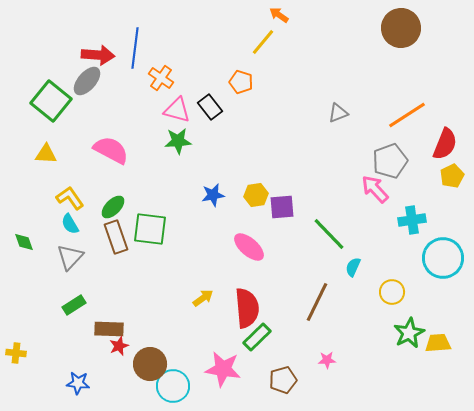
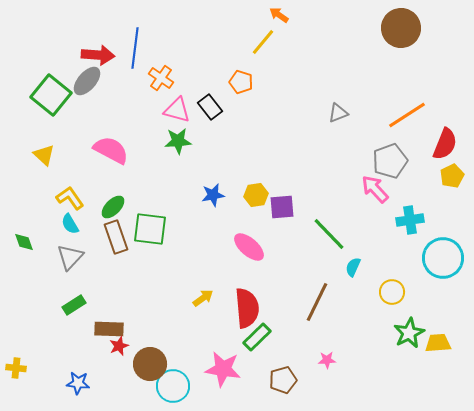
green square at (51, 101): moved 6 px up
yellow triangle at (46, 154): moved 2 px left, 1 px down; rotated 40 degrees clockwise
cyan cross at (412, 220): moved 2 px left
yellow cross at (16, 353): moved 15 px down
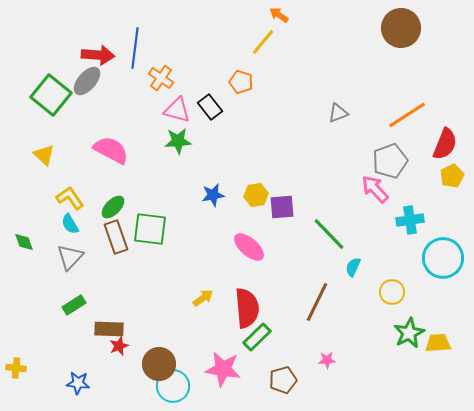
brown circle at (150, 364): moved 9 px right
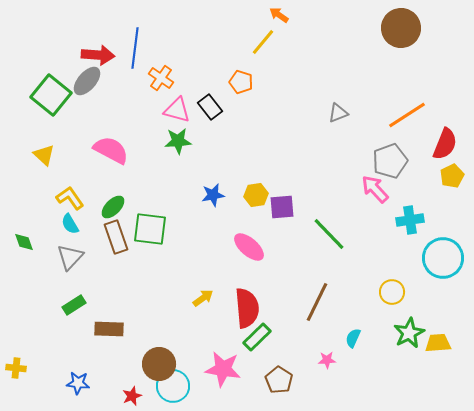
cyan semicircle at (353, 267): moved 71 px down
red star at (119, 346): moved 13 px right, 50 px down
brown pentagon at (283, 380): moved 4 px left; rotated 24 degrees counterclockwise
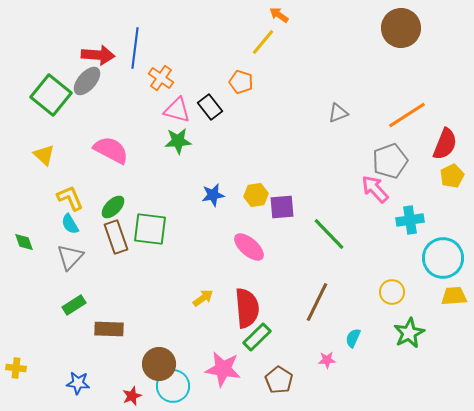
yellow L-shape at (70, 198): rotated 12 degrees clockwise
yellow trapezoid at (438, 343): moved 16 px right, 47 px up
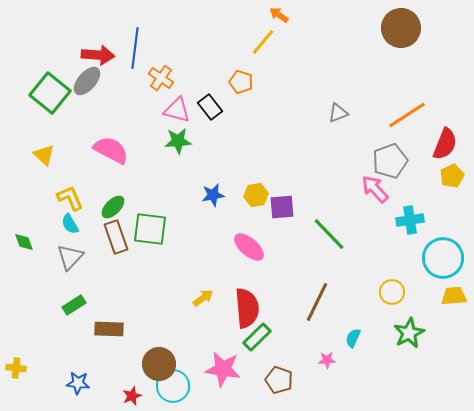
green square at (51, 95): moved 1 px left, 2 px up
brown pentagon at (279, 380): rotated 12 degrees counterclockwise
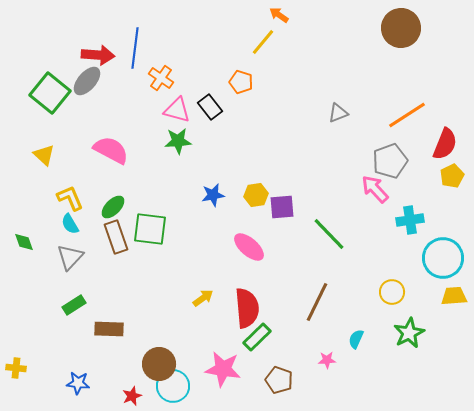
cyan semicircle at (353, 338): moved 3 px right, 1 px down
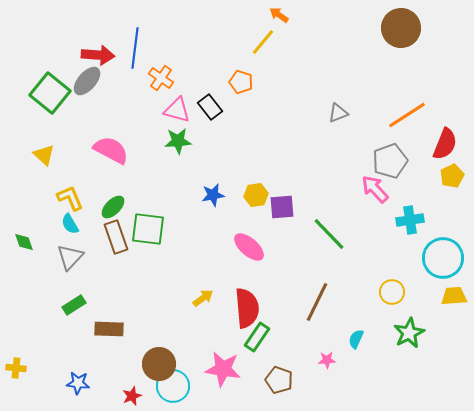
green square at (150, 229): moved 2 px left
green rectangle at (257, 337): rotated 12 degrees counterclockwise
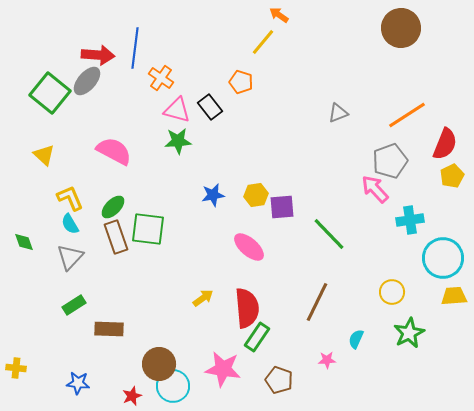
pink semicircle at (111, 150): moved 3 px right, 1 px down
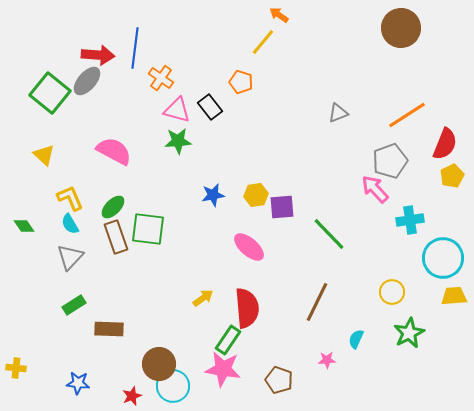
green diamond at (24, 242): moved 16 px up; rotated 15 degrees counterclockwise
green rectangle at (257, 337): moved 29 px left, 3 px down
